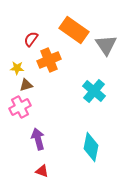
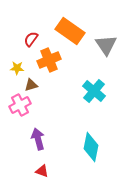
orange rectangle: moved 4 px left, 1 px down
brown triangle: moved 5 px right
pink cross: moved 2 px up
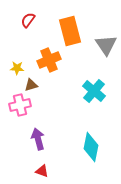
orange rectangle: rotated 40 degrees clockwise
red semicircle: moved 3 px left, 19 px up
pink cross: rotated 15 degrees clockwise
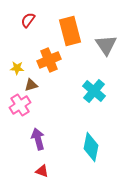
pink cross: rotated 20 degrees counterclockwise
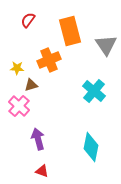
pink cross: moved 1 px left, 1 px down; rotated 15 degrees counterclockwise
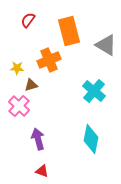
orange rectangle: moved 1 px left
gray triangle: rotated 25 degrees counterclockwise
cyan diamond: moved 8 px up
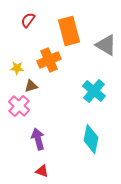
brown triangle: moved 1 px down
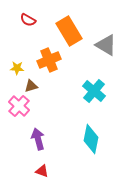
red semicircle: rotated 98 degrees counterclockwise
orange rectangle: rotated 16 degrees counterclockwise
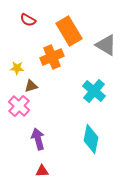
orange cross: moved 3 px right, 3 px up
red triangle: rotated 24 degrees counterclockwise
